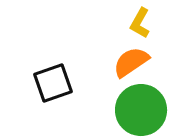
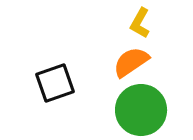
black square: moved 2 px right
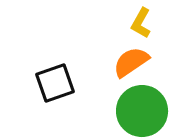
yellow L-shape: moved 1 px right
green circle: moved 1 px right, 1 px down
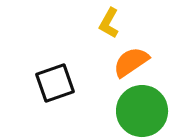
yellow L-shape: moved 32 px left
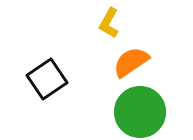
black square: moved 8 px left, 4 px up; rotated 15 degrees counterclockwise
green circle: moved 2 px left, 1 px down
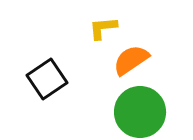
yellow L-shape: moved 6 px left, 5 px down; rotated 56 degrees clockwise
orange semicircle: moved 2 px up
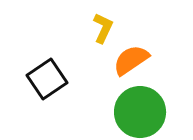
yellow L-shape: rotated 120 degrees clockwise
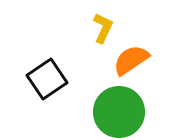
green circle: moved 21 px left
